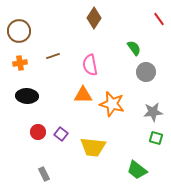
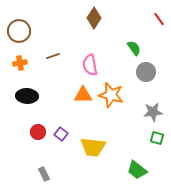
orange star: moved 1 px left, 9 px up
green square: moved 1 px right
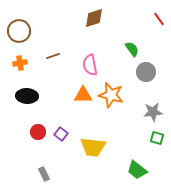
brown diamond: rotated 40 degrees clockwise
green semicircle: moved 2 px left, 1 px down
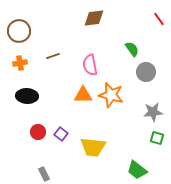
brown diamond: rotated 10 degrees clockwise
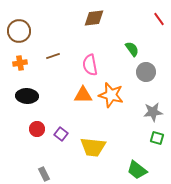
red circle: moved 1 px left, 3 px up
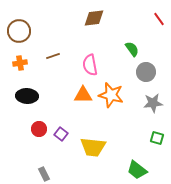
gray star: moved 9 px up
red circle: moved 2 px right
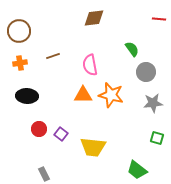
red line: rotated 48 degrees counterclockwise
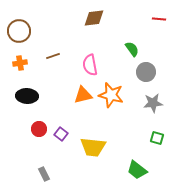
orange triangle: rotated 12 degrees counterclockwise
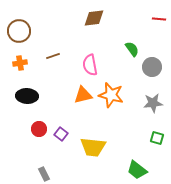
gray circle: moved 6 px right, 5 px up
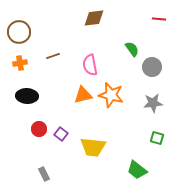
brown circle: moved 1 px down
